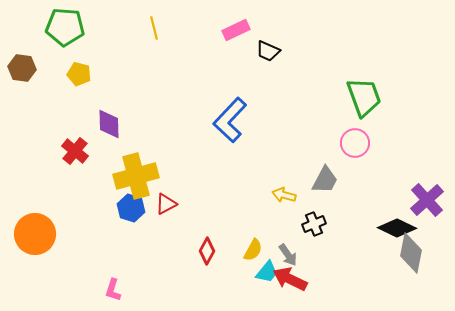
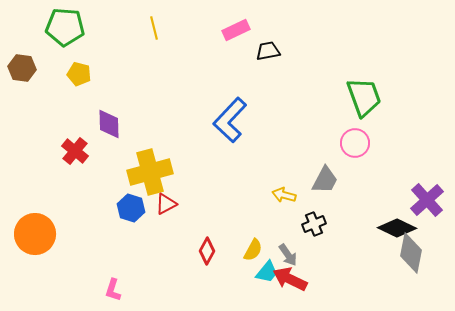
black trapezoid: rotated 145 degrees clockwise
yellow cross: moved 14 px right, 4 px up
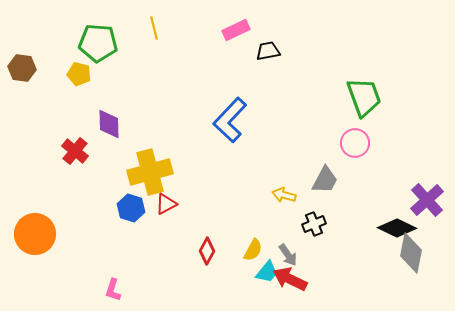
green pentagon: moved 33 px right, 16 px down
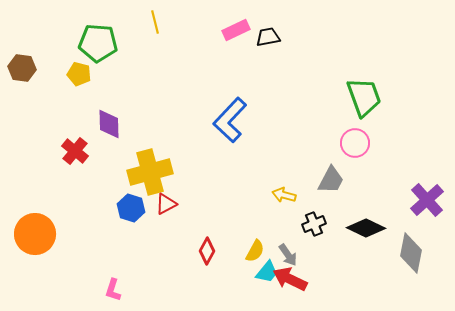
yellow line: moved 1 px right, 6 px up
black trapezoid: moved 14 px up
gray trapezoid: moved 6 px right
black diamond: moved 31 px left
yellow semicircle: moved 2 px right, 1 px down
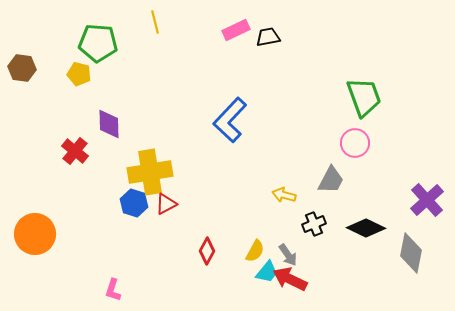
yellow cross: rotated 6 degrees clockwise
blue hexagon: moved 3 px right, 5 px up
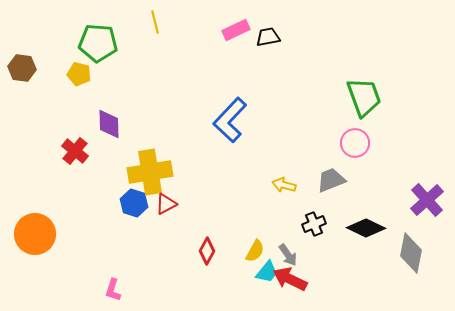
gray trapezoid: rotated 140 degrees counterclockwise
yellow arrow: moved 10 px up
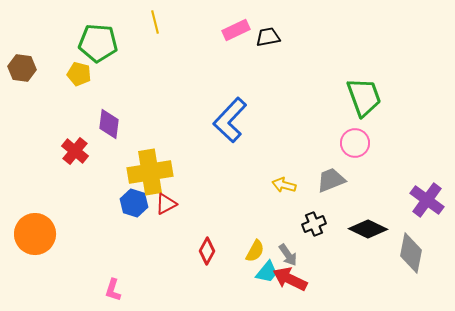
purple diamond: rotated 8 degrees clockwise
purple cross: rotated 12 degrees counterclockwise
black diamond: moved 2 px right, 1 px down
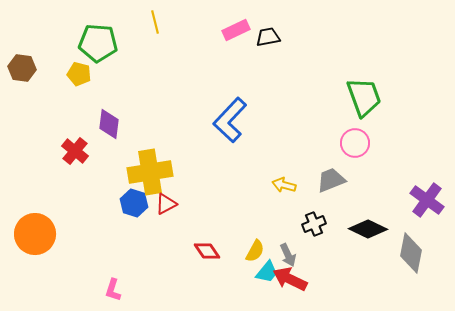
red diamond: rotated 64 degrees counterclockwise
gray arrow: rotated 10 degrees clockwise
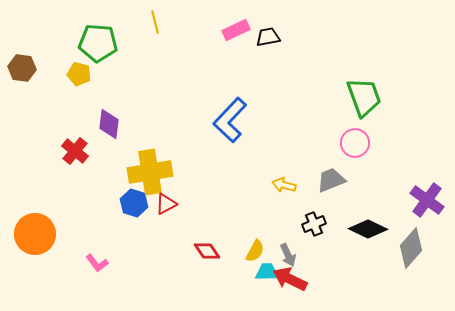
gray diamond: moved 5 px up; rotated 30 degrees clockwise
cyan trapezoid: rotated 130 degrees counterclockwise
pink L-shape: moved 16 px left, 27 px up; rotated 55 degrees counterclockwise
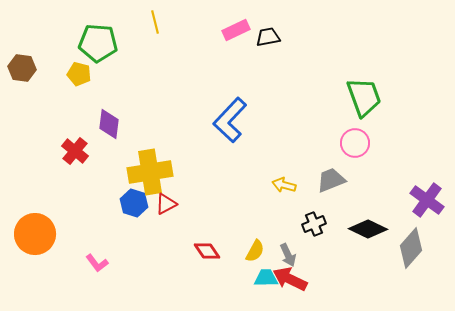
cyan trapezoid: moved 1 px left, 6 px down
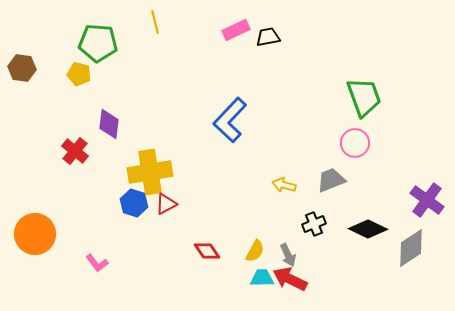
gray diamond: rotated 15 degrees clockwise
cyan trapezoid: moved 4 px left
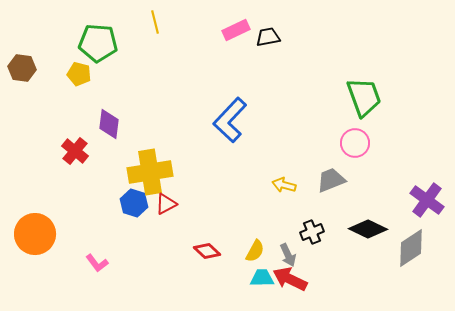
black cross: moved 2 px left, 8 px down
red diamond: rotated 12 degrees counterclockwise
